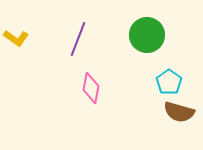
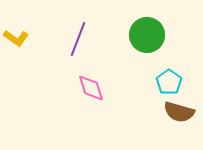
pink diamond: rotated 28 degrees counterclockwise
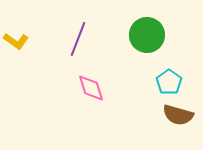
yellow L-shape: moved 3 px down
brown semicircle: moved 1 px left, 3 px down
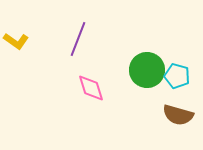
green circle: moved 35 px down
cyan pentagon: moved 8 px right, 6 px up; rotated 20 degrees counterclockwise
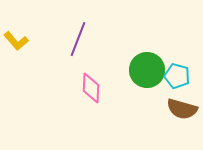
yellow L-shape: rotated 15 degrees clockwise
pink diamond: rotated 20 degrees clockwise
brown semicircle: moved 4 px right, 6 px up
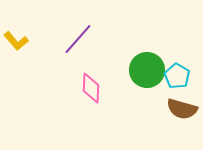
purple line: rotated 20 degrees clockwise
cyan pentagon: rotated 15 degrees clockwise
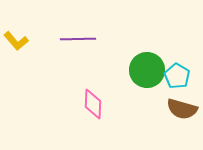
purple line: rotated 48 degrees clockwise
pink diamond: moved 2 px right, 16 px down
